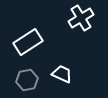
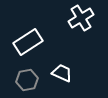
white trapezoid: moved 1 px up
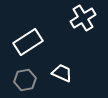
white cross: moved 2 px right
gray hexagon: moved 2 px left
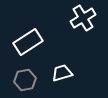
white trapezoid: rotated 40 degrees counterclockwise
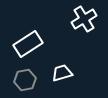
white cross: moved 1 px right, 1 px down
white rectangle: moved 2 px down
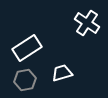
white cross: moved 3 px right, 4 px down; rotated 25 degrees counterclockwise
white rectangle: moved 1 px left, 4 px down
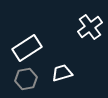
white cross: moved 3 px right, 4 px down; rotated 20 degrees clockwise
gray hexagon: moved 1 px right, 1 px up
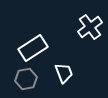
white rectangle: moved 6 px right
white trapezoid: moved 2 px right; rotated 85 degrees clockwise
